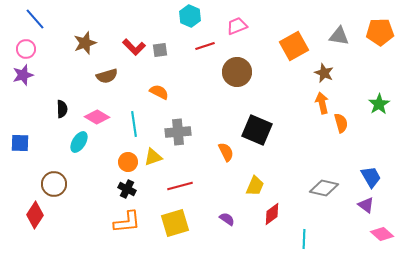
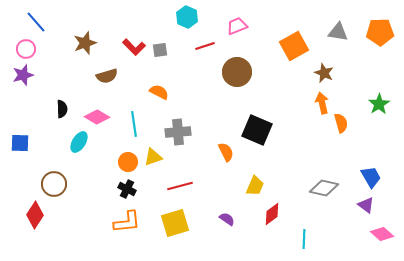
cyan hexagon at (190, 16): moved 3 px left, 1 px down
blue line at (35, 19): moved 1 px right, 3 px down
gray triangle at (339, 36): moved 1 px left, 4 px up
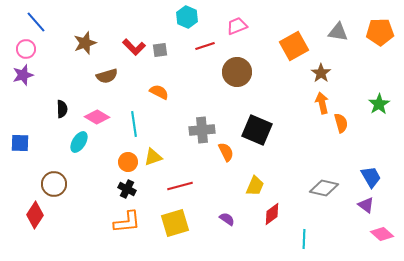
brown star at (324, 73): moved 3 px left; rotated 12 degrees clockwise
gray cross at (178, 132): moved 24 px right, 2 px up
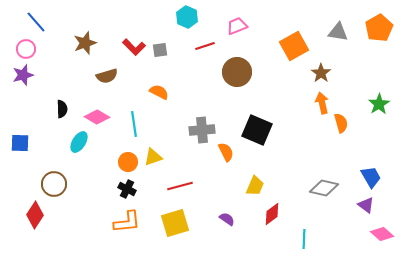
orange pentagon at (380, 32): moved 1 px left, 4 px up; rotated 28 degrees counterclockwise
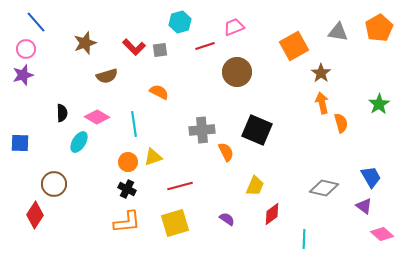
cyan hexagon at (187, 17): moved 7 px left, 5 px down; rotated 20 degrees clockwise
pink trapezoid at (237, 26): moved 3 px left, 1 px down
black semicircle at (62, 109): moved 4 px down
purple triangle at (366, 205): moved 2 px left, 1 px down
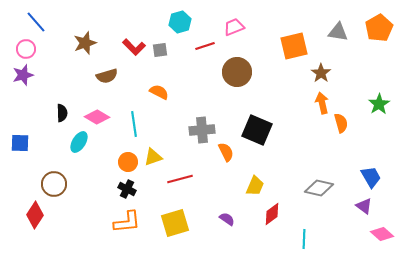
orange square at (294, 46): rotated 16 degrees clockwise
red line at (180, 186): moved 7 px up
gray diamond at (324, 188): moved 5 px left
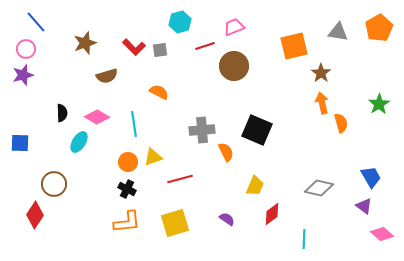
brown circle at (237, 72): moved 3 px left, 6 px up
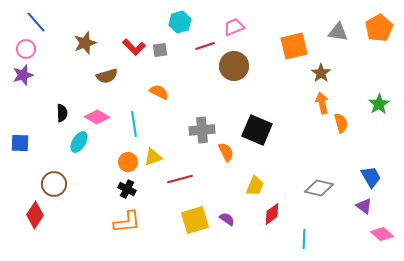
yellow square at (175, 223): moved 20 px right, 3 px up
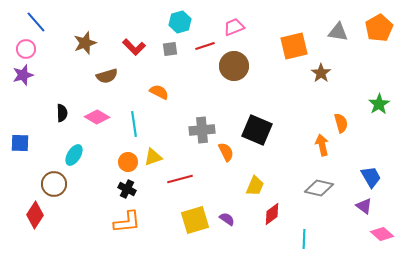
gray square at (160, 50): moved 10 px right, 1 px up
orange arrow at (322, 103): moved 42 px down
cyan ellipse at (79, 142): moved 5 px left, 13 px down
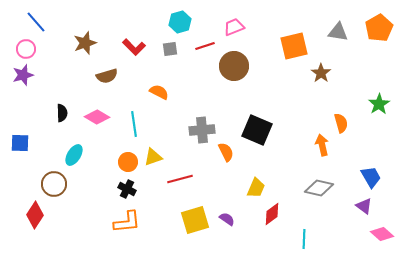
yellow trapezoid at (255, 186): moved 1 px right, 2 px down
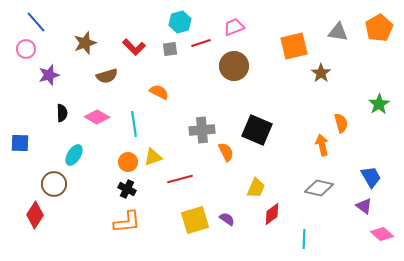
red line at (205, 46): moved 4 px left, 3 px up
purple star at (23, 75): moved 26 px right
